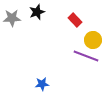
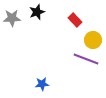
purple line: moved 3 px down
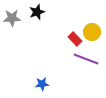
red rectangle: moved 19 px down
yellow circle: moved 1 px left, 8 px up
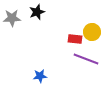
red rectangle: rotated 40 degrees counterclockwise
blue star: moved 2 px left, 8 px up
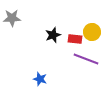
black star: moved 16 px right, 23 px down
blue star: moved 3 px down; rotated 24 degrees clockwise
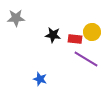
gray star: moved 4 px right
black star: rotated 28 degrees clockwise
purple line: rotated 10 degrees clockwise
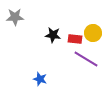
gray star: moved 1 px left, 1 px up
yellow circle: moved 1 px right, 1 px down
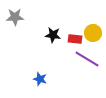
purple line: moved 1 px right
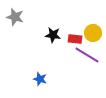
gray star: rotated 18 degrees clockwise
purple line: moved 4 px up
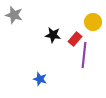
gray star: moved 1 px left, 2 px up
yellow circle: moved 11 px up
red rectangle: rotated 56 degrees counterclockwise
purple line: moved 3 px left; rotated 65 degrees clockwise
